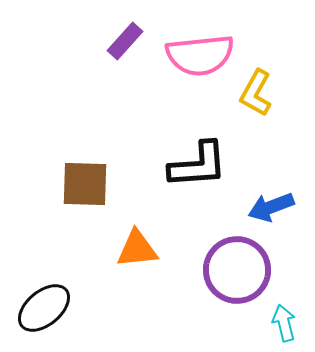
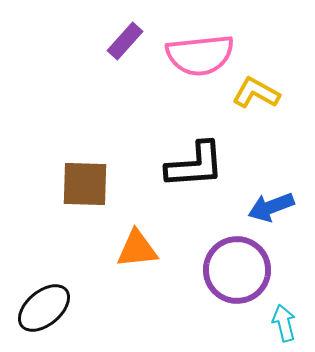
yellow L-shape: rotated 90 degrees clockwise
black L-shape: moved 3 px left
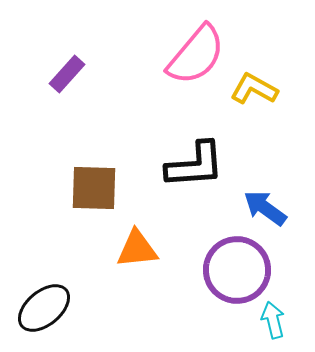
purple rectangle: moved 58 px left, 33 px down
pink semicircle: moved 4 px left; rotated 44 degrees counterclockwise
yellow L-shape: moved 2 px left, 4 px up
brown square: moved 9 px right, 4 px down
blue arrow: moved 6 px left, 1 px down; rotated 57 degrees clockwise
cyan arrow: moved 11 px left, 3 px up
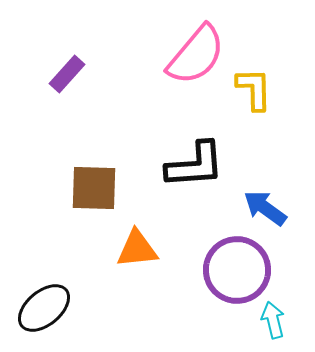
yellow L-shape: rotated 60 degrees clockwise
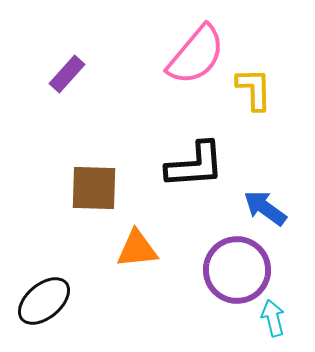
black ellipse: moved 7 px up
cyan arrow: moved 2 px up
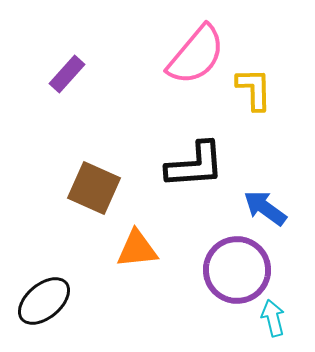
brown square: rotated 22 degrees clockwise
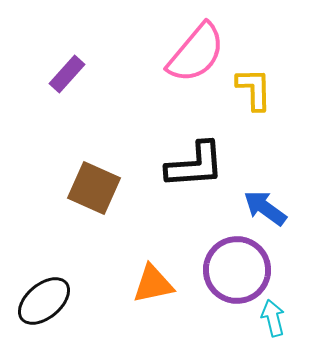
pink semicircle: moved 2 px up
orange triangle: moved 16 px right, 35 px down; rotated 6 degrees counterclockwise
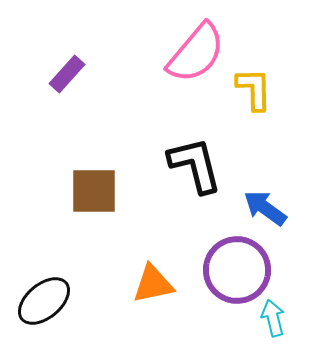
black L-shape: rotated 100 degrees counterclockwise
brown square: moved 3 px down; rotated 24 degrees counterclockwise
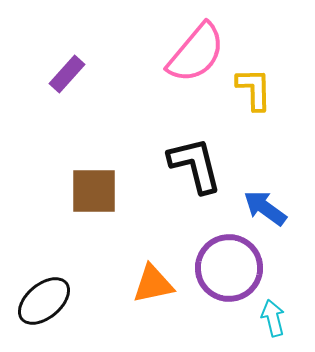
purple circle: moved 8 px left, 2 px up
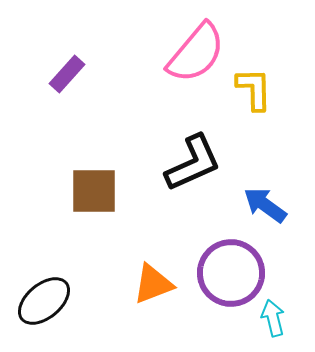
black L-shape: moved 2 px left, 2 px up; rotated 80 degrees clockwise
blue arrow: moved 3 px up
purple circle: moved 2 px right, 5 px down
orange triangle: rotated 9 degrees counterclockwise
